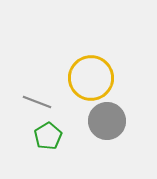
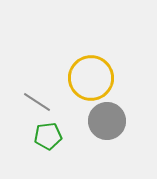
gray line: rotated 12 degrees clockwise
green pentagon: rotated 24 degrees clockwise
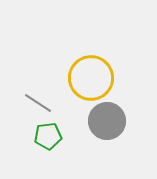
gray line: moved 1 px right, 1 px down
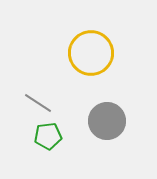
yellow circle: moved 25 px up
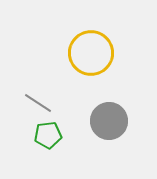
gray circle: moved 2 px right
green pentagon: moved 1 px up
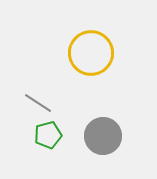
gray circle: moved 6 px left, 15 px down
green pentagon: rotated 8 degrees counterclockwise
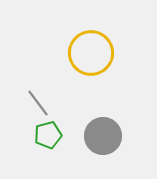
gray line: rotated 20 degrees clockwise
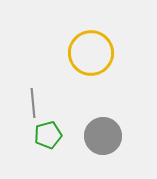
gray line: moved 5 px left; rotated 32 degrees clockwise
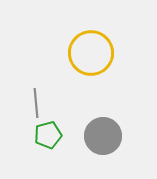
gray line: moved 3 px right
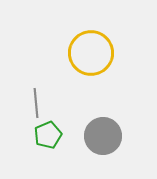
green pentagon: rotated 8 degrees counterclockwise
